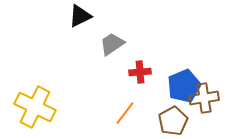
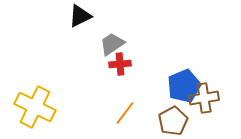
red cross: moved 20 px left, 8 px up
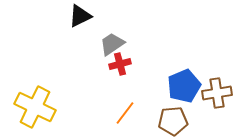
red cross: rotated 10 degrees counterclockwise
brown cross: moved 13 px right, 5 px up
brown pentagon: rotated 24 degrees clockwise
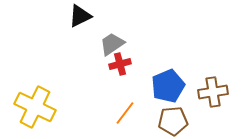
blue pentagon: moved 16 px left
brown cross: moved 4 px left, 1 px up
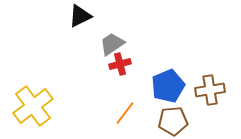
brown cross: moved 3 px left, 2 px up
yellow cross: moved 2 px left, 1 px up; rotated 27 degrees clockwise
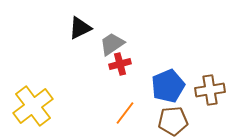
black triangle: moved 12 px down
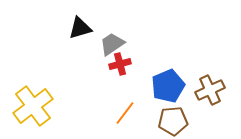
black triangle: rotated 10 degrees clockwise
brown cross: rotated 16 degrees counterclockwise
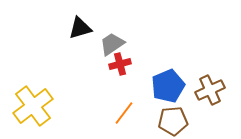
orange line: moved 1 px left
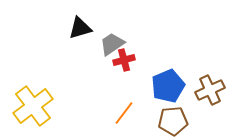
red cross: moved 4 px right, 4 px up
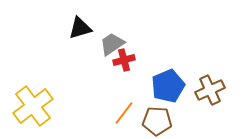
brown pentagon: moved 16 px left; rotated 8 degrees clockwise
